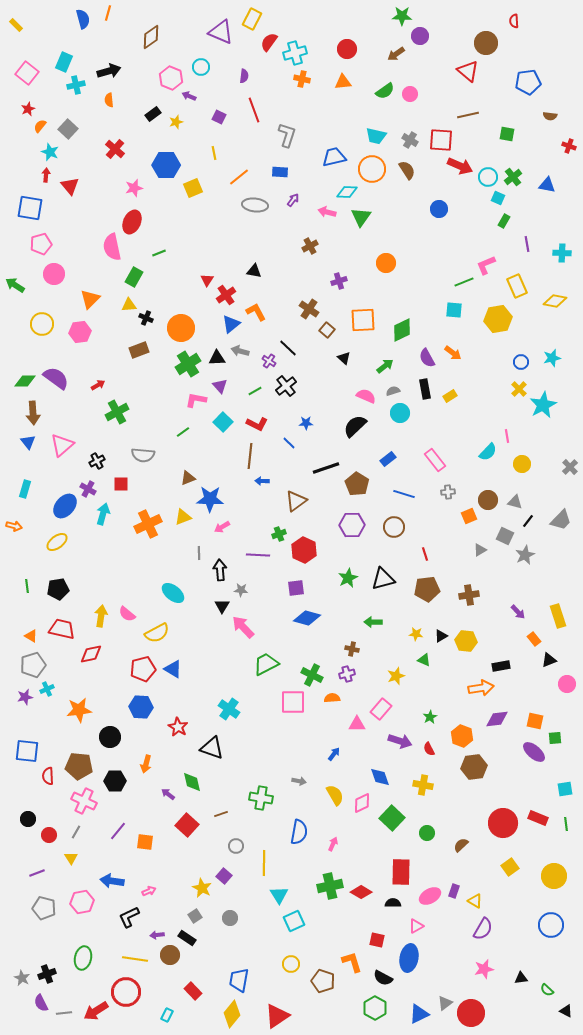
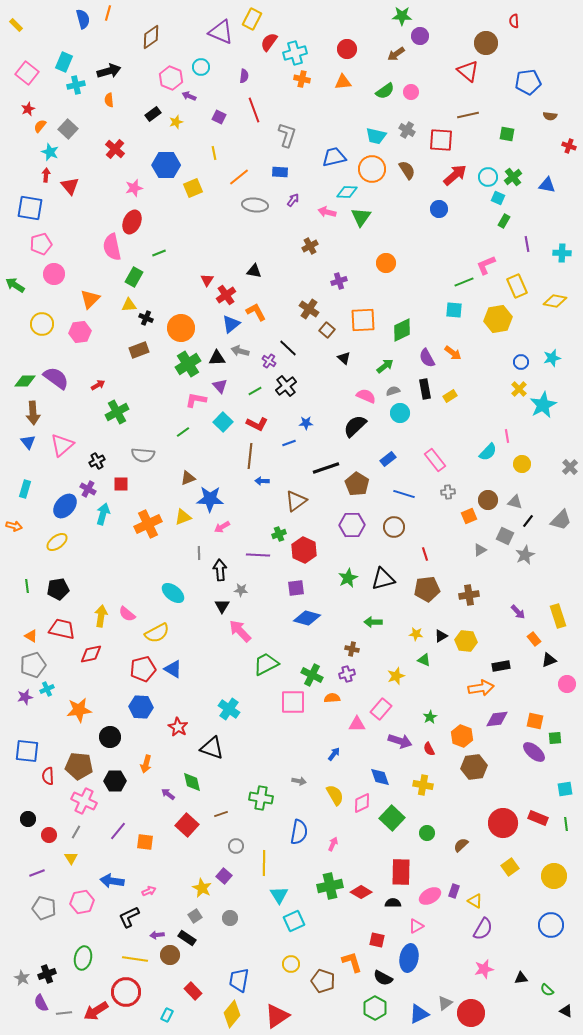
pink circle at (410, 94): moved 1 px right, 2 px up
gray cross at (410, 140): moved 3 px left, 10 px up
red arrow at (460, 166): moved 5 px left, 9 px down; rotated 65 degrees counterclockwise
blue line at (289, 443): rotated 64 degrees counterclockwise
pink arrow at (243, 627): moved 3 px left, 4 px down
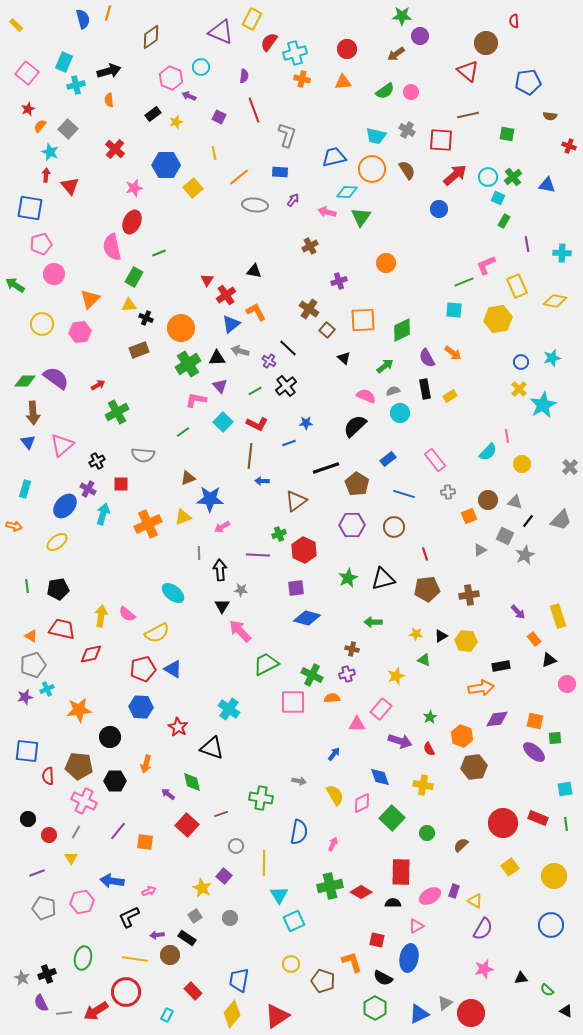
yellow square at (193, 188): rotated 18 degrees counterclockwise
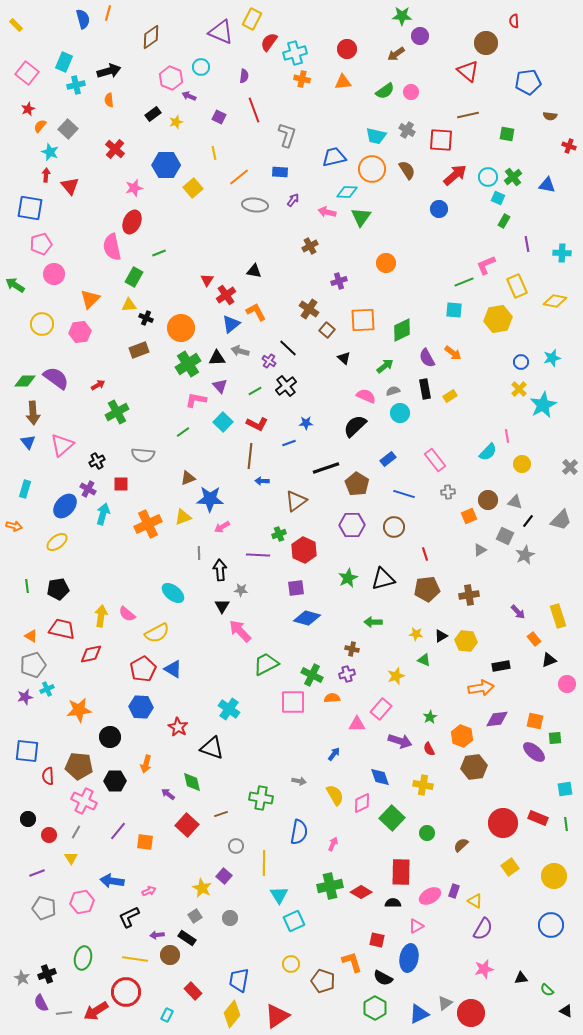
red pentagon at (143, 669): rotated 15 degrees counterclockwise
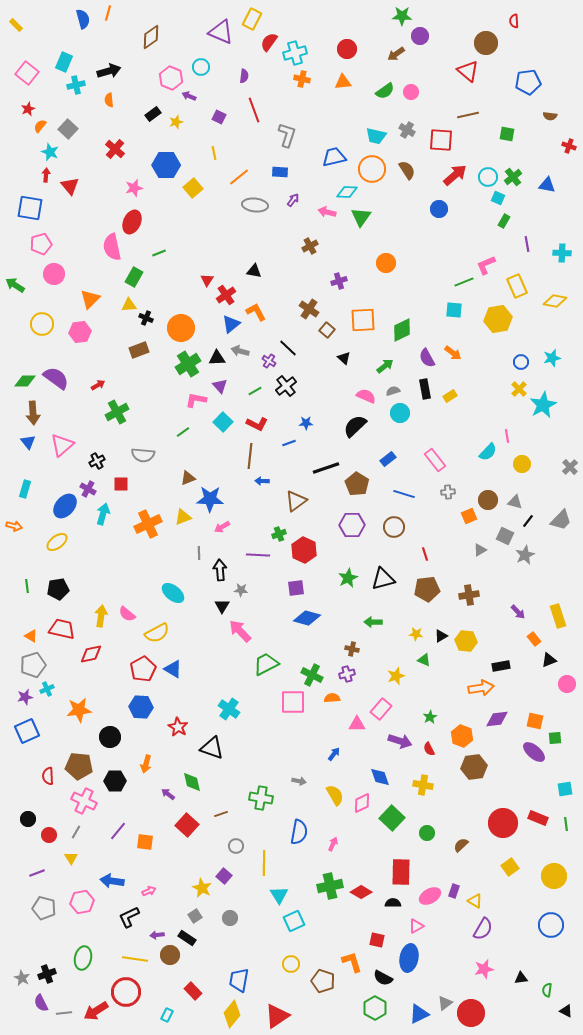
blue square at (27, 751): moved 20 px up; rotated 30 degrees counterclockwise
green semicircle at (547, 990): rotated 56 degrees clockwise
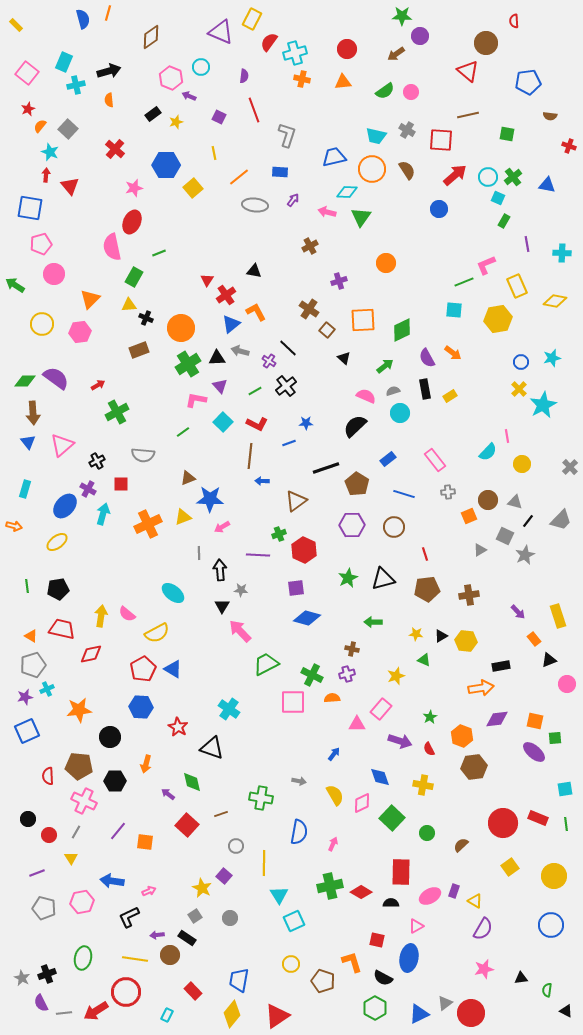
black semicircle at (393, 903): moved 2 px left
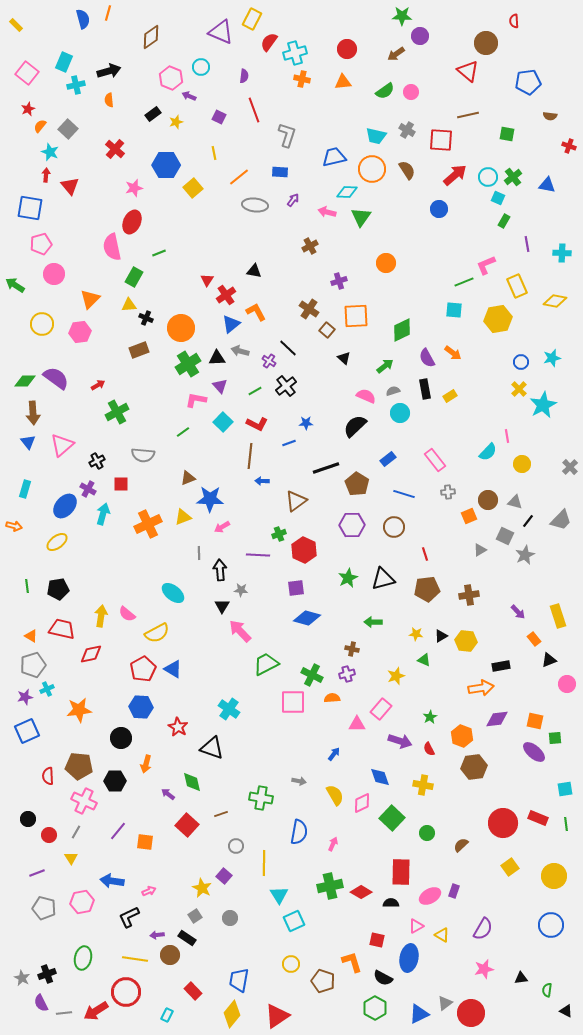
orange square at (363, 320): moved 7 px left, 4 px up
black circle at (110, 737): moved 11 px right, 1 px down
yellow triangle at (475, 901): moved 33 px left, 34 px down
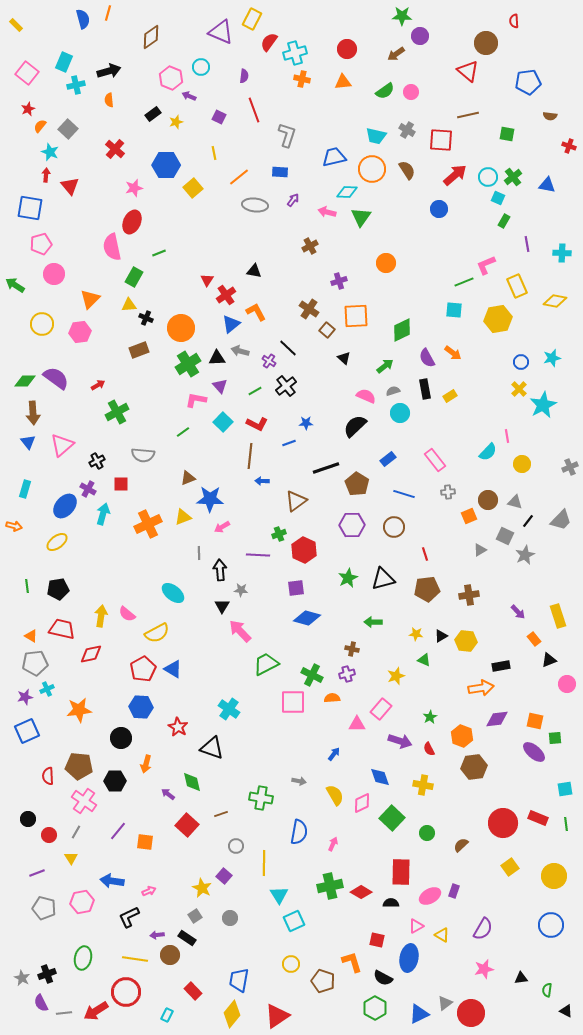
gray cross at (570, 467): rotated 21 degrees clockwise
gray pentagon at (33, 665): moved 2 px right, 2 px up; rotated 10 degrees clockwise
pink cross at (84, 801): rotated 10 degrees clockwise
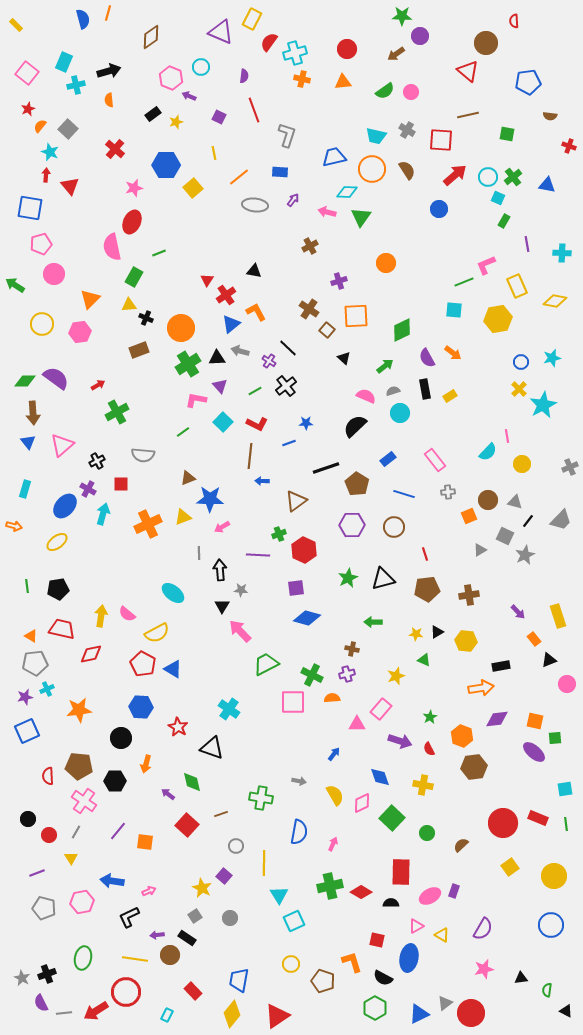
black triangle at (441, 636): moved 4 px left, 4 px up
red pentagon at (143, 669): moved 5 px up; rotated 15 degrees counterclockwise
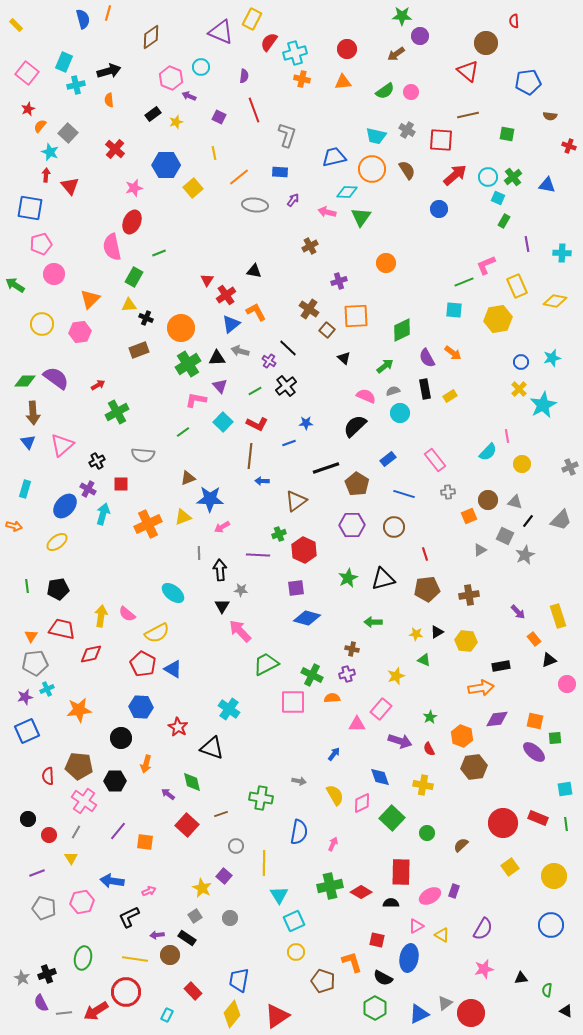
gray square at (68, 129): moved 4 px down
orange triangle at (31, 636): rotated 32 degrees clockwise
yellow circle at (291, 964): moved 5 px right, 12 px up
